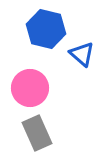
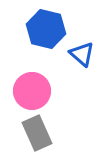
pink circle: moved 2 px right, 3 px down
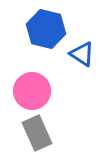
blue triangle: rotated 8 degrees counterclockwise
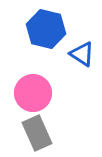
pink circle: moved 1 px right, 2 px down
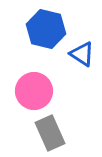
pink circle: moved 1 px right, 2 px up
gray rectangle: moved 13 px right
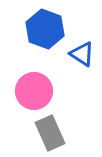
blue hexagon: moved 1 px left; rotated 6 degrees clockwise
